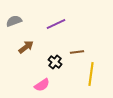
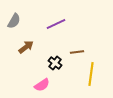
gray semicircle: rotated 140 degrees clockwise
black cross: moved 1 px down
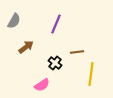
purple line: rotated 42 degrees counterclockwise
